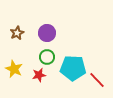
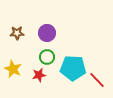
brown star: rotated 24 degrees clockwise
yellow star: moved 1 px left
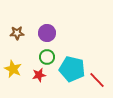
cyan pentagon: moved 1 px left, 1 px down; rotated 10 degrees clockwise
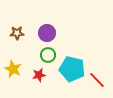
green circle: moved 1 px right, 2 px up
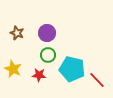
brown star: rotated 24 degrees clockwise
red star: rotated 16 degrees clockwise
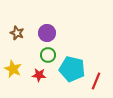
red line: moved 1 px left, 1 px down; rotated 66 degrees clockwise
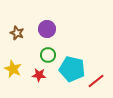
purple circle: moved 4 px up
red line: rotated 30 degrees clockwise
